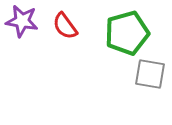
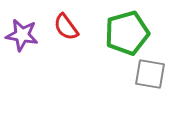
purple star: moved 14 px down
red semicircle: moved 1 px right, 1 px down
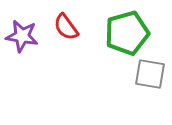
purple star: moved 1 px down
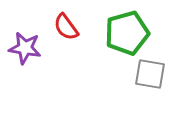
purple star: moved 3 px right, 12 px down
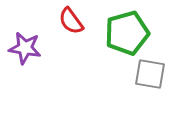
red semicircle: moved 5 px right, 6 px up
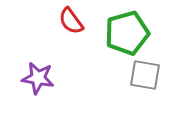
purple star: moved 13 px right, 30 px down
gray square: moved 5 px left, 1 px down
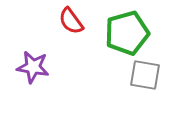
purple star: moved 5 px left, 11 px up
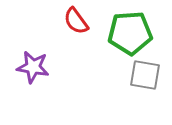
red semicircle: moved 5 px right
green pentagon: moved 3 px right; rotated 12 degrees clockwise
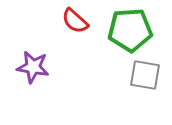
red semicircle: moved 1 px left; rotated 12 degrees counterclockwise
green pentagon: moved 3 px up
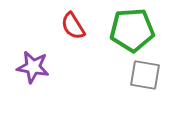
red semicircle: moved 2 px left, 5 px down; rotated 16 degrees clockwise
green pentagon: moved 2 px right
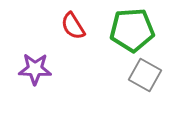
purple star: moved 2 px right, 2 px down; rotated 8 degrees counterclockwise
gray square: rotated 20 degrees clockwise
